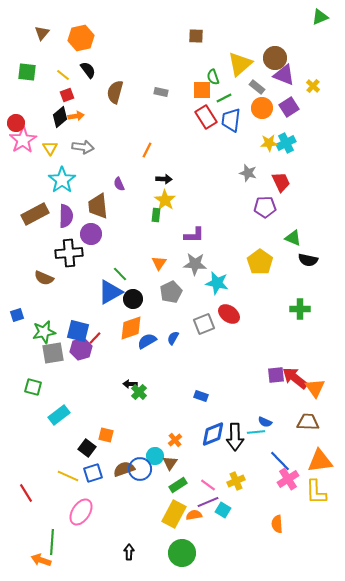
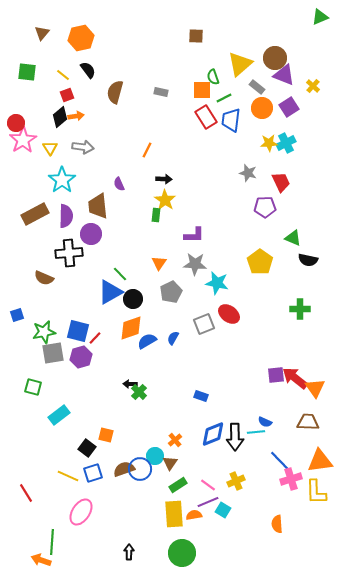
purple hexagon at (81, 349): moved 8 px down
pink cross at (288, 479): moved 3 px right; rotated 15 degrees clockwise
yellow rectangle at (174, 514): rotated 32 degrees counterclockwise
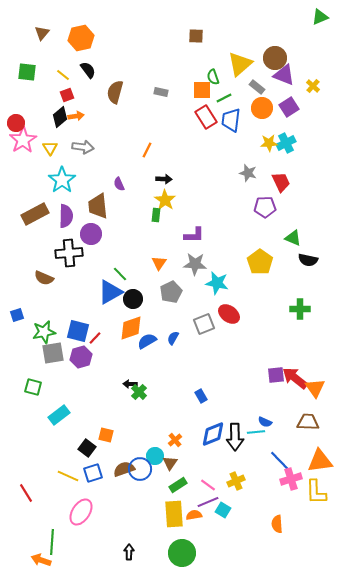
blue rectangle at (201, 396): rotated 40 degrees clockwise
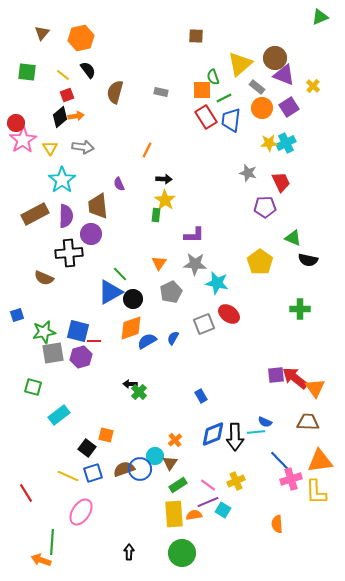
red line at (95, 338): moved 1 px left, 3 px down; rotated 48 degrees clockwise
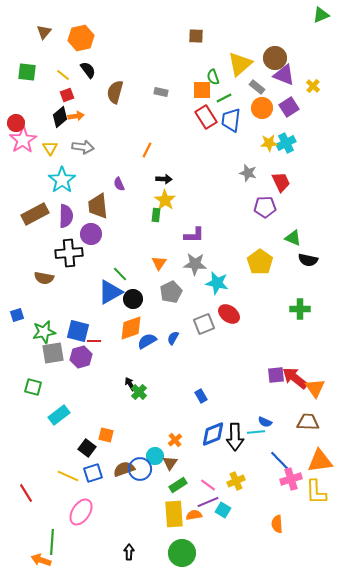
green triangle at (320, 17): moved 1 px right, 2 px up
brown triangle at (42, 33): moved 2 px right, 1 px up
brown semicircle at (44, 278): rotated 12 degrees counterclockwise
black arrow at (130, 384): rotated 56 degrees clockwise
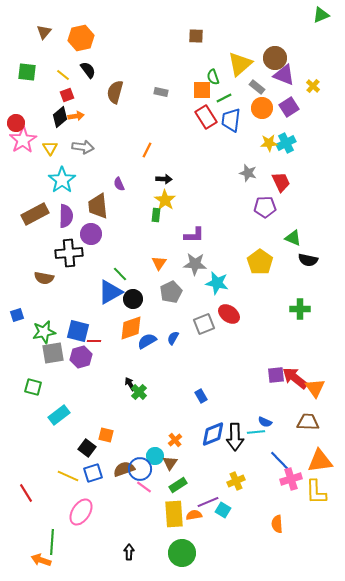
pink line at (208, 485): moved 64 px left, 2 px down
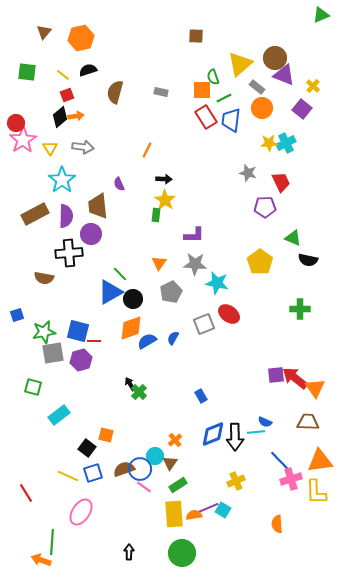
black semicircle at (88, 70): rotated 72 degrees counterclockwise
purple square at (289, 107): moved 13 px right, 2 px down; rotated 18 degrees counterclockwise
purple hexagon at (81, 357): moved 3 px down
purple line at (208, 502): moved 6 px down
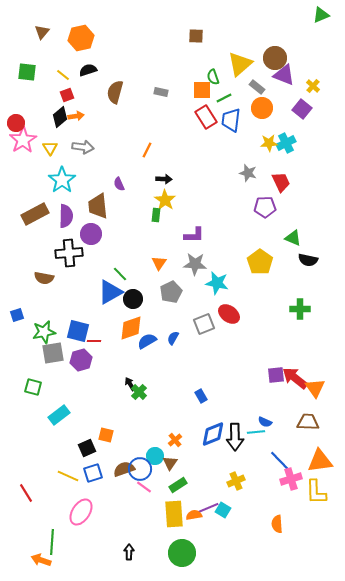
brown triangle at (44, 32): moved 2 px left
black square at (87, 448): rotated 30 degrees clockwise
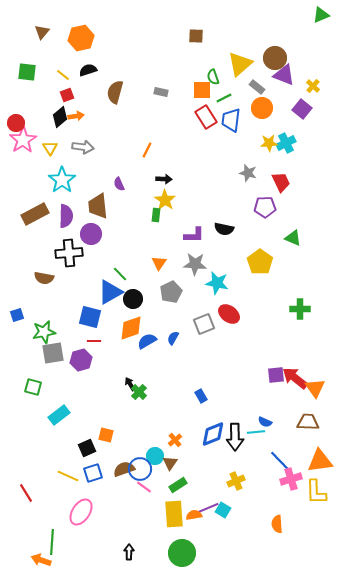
black semicircle at (308, 260): moved 84 px left, 31 px up
blue square at (78, 331): moved 12 px right, 14 px up
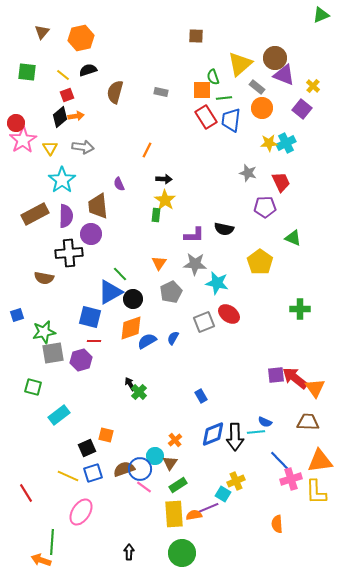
green line at (224, 98): rotated 21 degrees clockwise
gray square at (204, 324): moved 2 px up
cyan square at (223, 510): moved 16 px up
